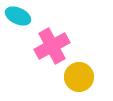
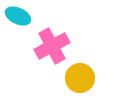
yellow circle: moved 1 px right, 1 px down
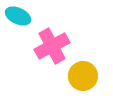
yellow circle: moved 3 px right, 2 px up
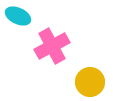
yellow circle: moved 7 px right, 6 px down
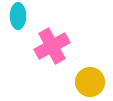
cyan ellipse: rotated 65 degrees clockwise
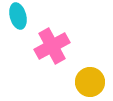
cyan ellipse: rotated 15 degrees counterclockwise
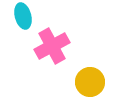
cyan ellipse: moved 5 px right
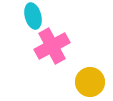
cyan ellipse: moved 10 px right
